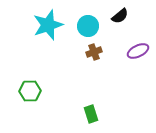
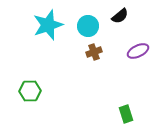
green rectangle: moved 35 px right
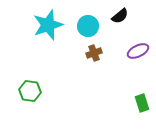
brown cross: moved 1 px down
green hexagon: rotated 10 degrees clockwise
green rectangle: moved 16 px right, 11 px up
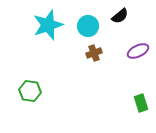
green rectangle: moved 1 px left
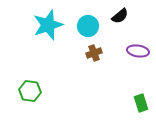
purple ellipse: rotated 35 degrees clockwise
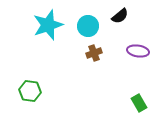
green rectangle: moved 2 px left; rotated 12 degrees counterclockwise
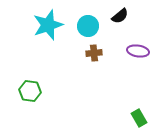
brown cross: rotated 14 degrees clockwise
green rectangle: moved 15 px down
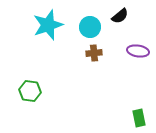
cyan circle: moved 2 px right, 1 px down
green rectangle: rotated 18 degrees clockwise
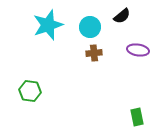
black semicircle: moved 2 px right
purple ellipse: moved 1 px up
green rectangle: moved 2 px left, 1 px up
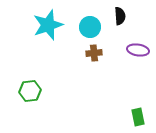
black semicircle: moved 2 px left; rotated 54 degrees counterclockwise
green hexagon: rotated 15 degrees counterclockwise
green rectangle: moved 1 px right
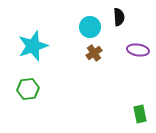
black semicircle: moved 1 px left, 1 px down
cyan star: moved 15 px left, 21 px down
brown cross: rotated 28 degrees counterclockwise
green hexagon: moved 2 px left, 2 px up
green rectangle: moved 2 px right, 3 px up
